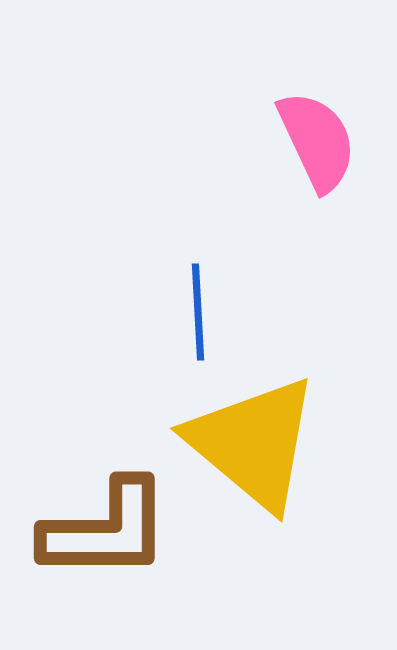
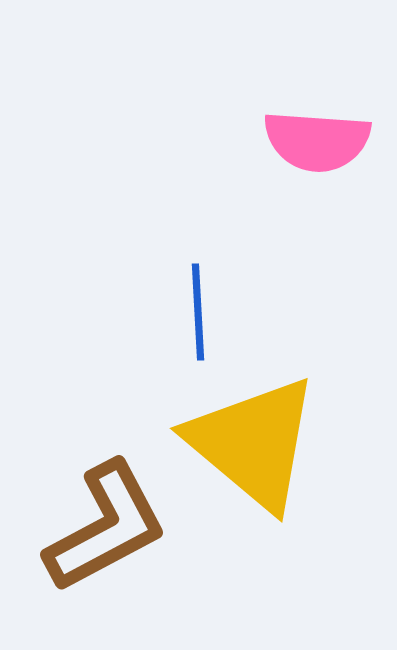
pink semicircle: rotated 119 degrees clockwise
brown L-shape: moved 3 px up; rotated 28 degrees counterclockwise
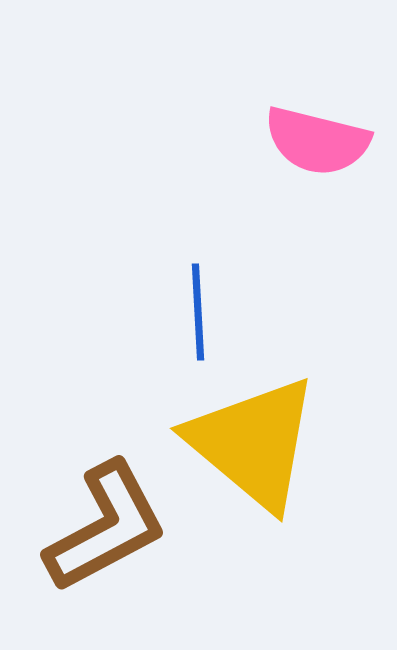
pink semicircle: rotated 10 degrees clockwise
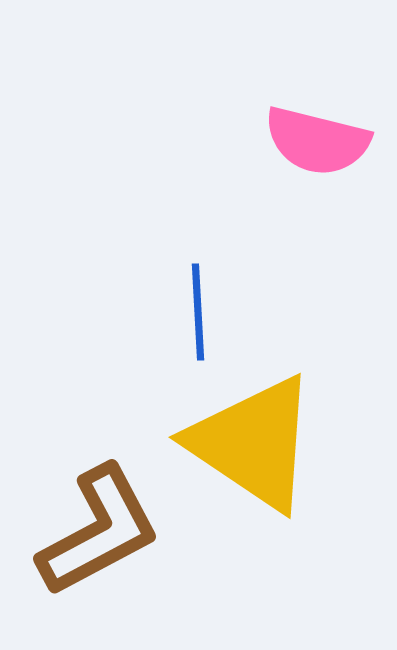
yellow triangle: rotated 6 degrees counterclockwise
brown L-shape: moved 7 px left, 4 px down
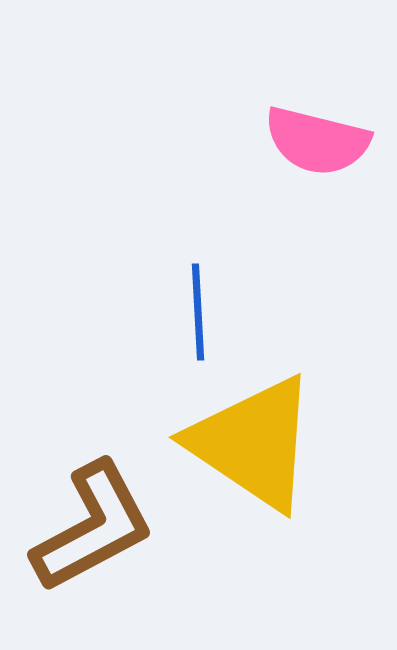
brown L-shape: moved 6 px left, 4 px up
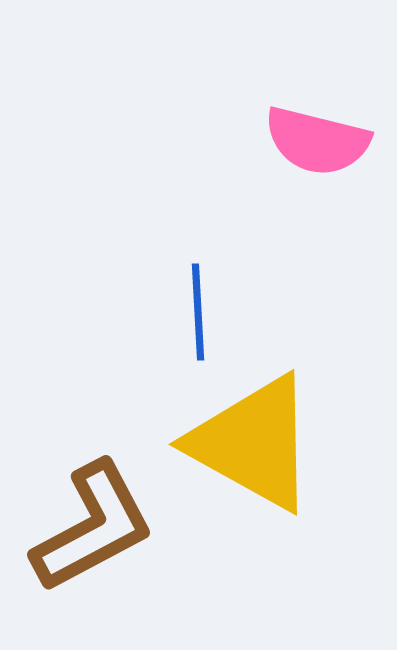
yellow triangle: rotated 5 degrees counterclockwise
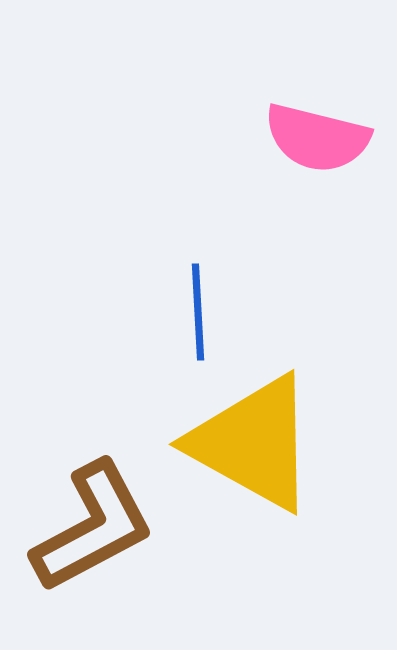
pink semicircle: moved 3 px up
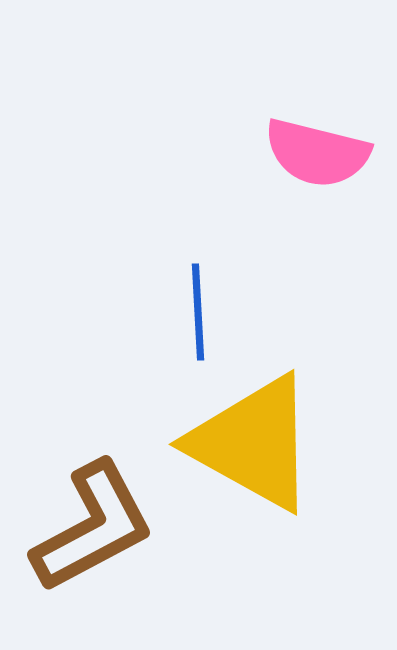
pink semicircle: moved 15 px down
